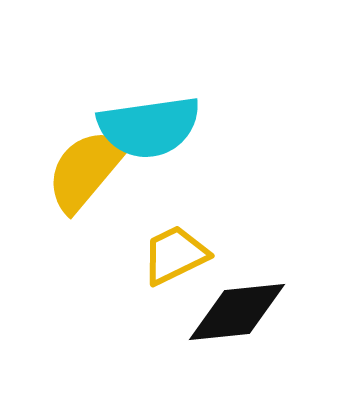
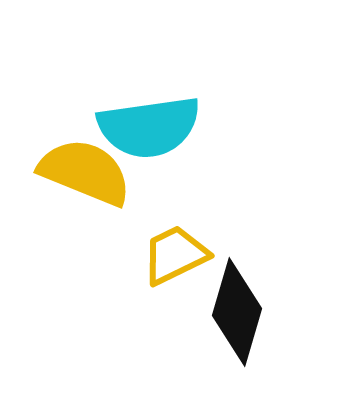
yellow semicircle: moved 1 px left, 2 px down; rotated 72 degrees clockwise
black diamond: rotated 68 degrees counterclockwise
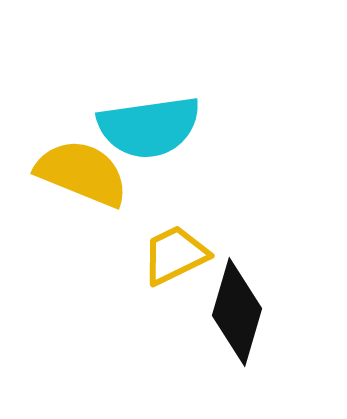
yellow semicircle: moved 3 px left, 1 px down
